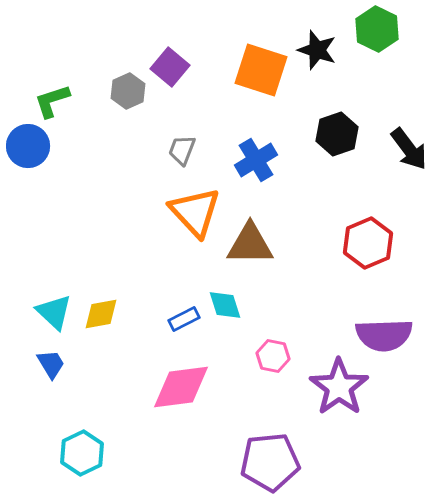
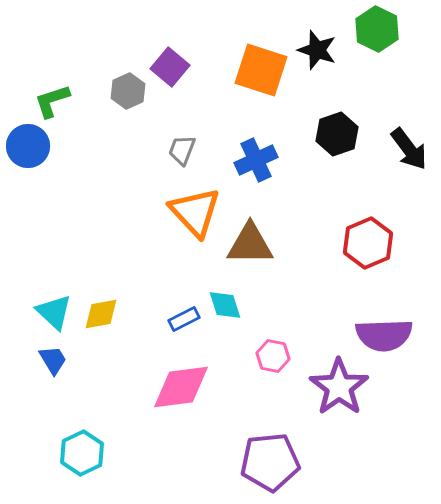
blue cross: rotated 6 degrees clockwise
blue trapezoid: moved 2 px right, 4 px up
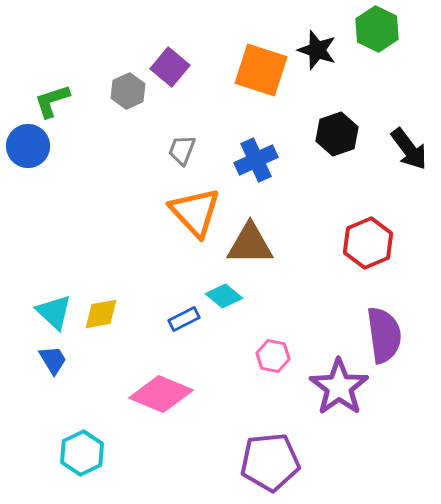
cyan diamond: moved 1 px left, 9 px up; rotated 33 degrees counterclockwise
purple semicircle: rotated 96 degrees counterclockwise
pink diamond: moved 20 px left, 7 px down; rotated 30 degrees clockwise
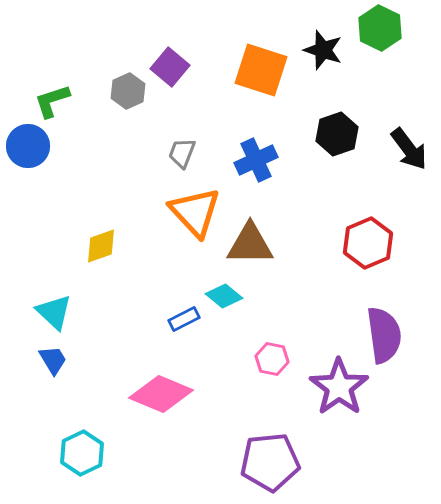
green hexagon: moved 3 px right, 1 px up
black star: moved 6 px right
gray trapezoid: moved 3 px down
yellow diamond: moved 68 px up; rotated 9 degrees counterclockwise
pink hexagon: moved 1 px left, 3 px down
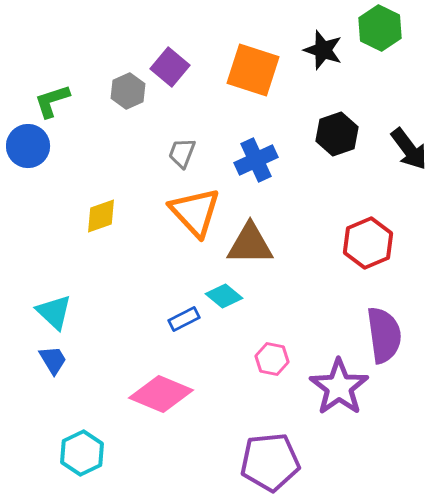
orange square: moved 8 px left
yellow diamond: moved 30 px up
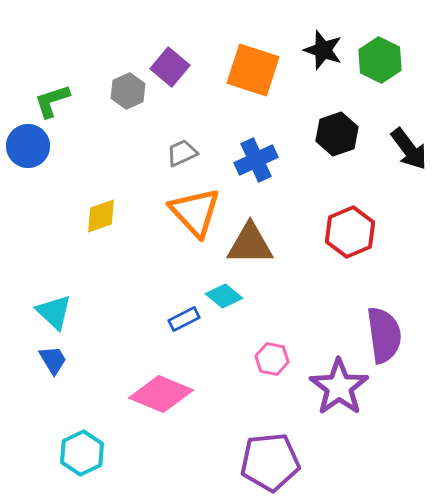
green hexagon: moved 32 px down
gray trapezoid: rotated 44 degrees clockwise
red hexagon: moved 18 px left, 11 px up
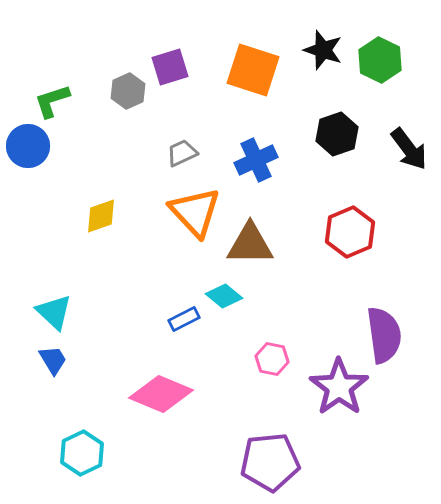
purple square: rotated 33 degrees clockwise
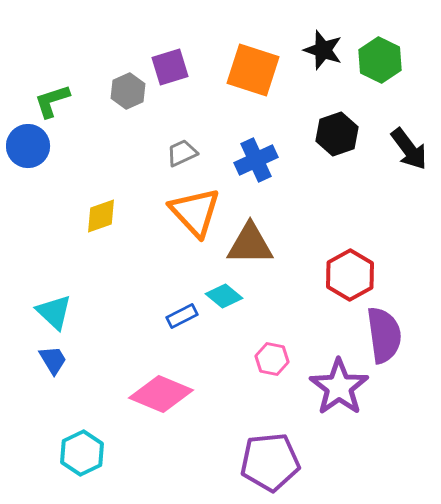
red hexagon: moved 43 px down; rotated 6 degrees counterclockwise
blue rectangle: moved 2 px left, 3 px up
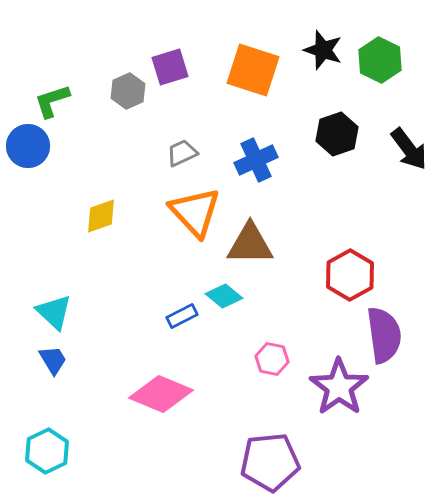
cyan hexagon: moved 35 px left, 2 px up
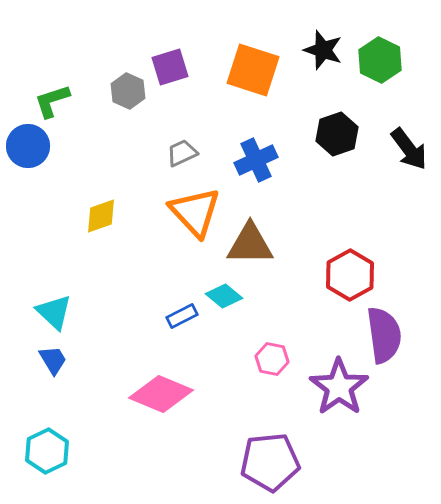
gray hexagon: rotated 12 degrees counterclockwise
